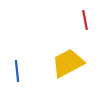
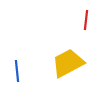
red line: moved 1 px right; rotated 18 degrees clockwise
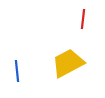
red line: moved 3 px left, 1 px up
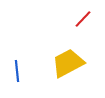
red line: rotated 36 degrees clockwise
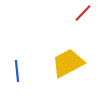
red line: moved 6 px up
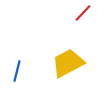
blue line: rotated 20 degrees clockwise
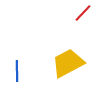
blue line: rotated 15 degrees counterclockwise
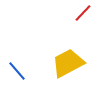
blue line: rotated 40 degrees counterclockwise
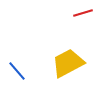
red line: rotated 30 degrees clockwise
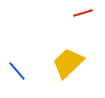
yellow trapezoid: rotated 16 degrees counterclockwise
